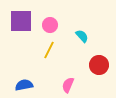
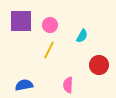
cyan semicircle: rotated 72 degrees clockwise
pink semicircle: rotated 21 degrees counterclockwise
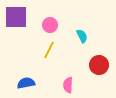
purple square: moved 5 px left, 4 px up
cyan semicircle: rotated 56 degrees counterclockwise
blue semicircle: moved 2 px right, 2 px up
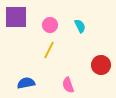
cyan semicircle: moved 2 px left, 10 px up
red circle: moved 2 px right
pink semicircle: rotated 21 degrees counterclockwise
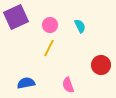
purple square: rotated 25 degrees counterclockwise
yellow line: moved 2 px up
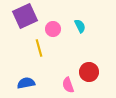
purple square: moved 9 px right, 1 px up
pink circle: moved 3 px right, 4 px down
yellow line: moved 10 px left; rotated 42 degrees counterclockwise
red circle: moved 12 px left, 7 px down
